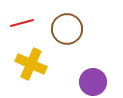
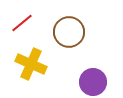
red line: rotated 25 degrees counterclockwise
brown circle: moved 2 px right, 3 px down
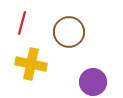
red line: rotated 35 degrees counterclockwise
yellow cross: rotated 12 degrees counterclockwise
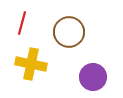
purple circle: moved 5 px up
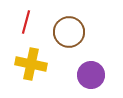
red line: moved 4 px right, 1 px up
purple circle: moved 2 px left, 2 px up
